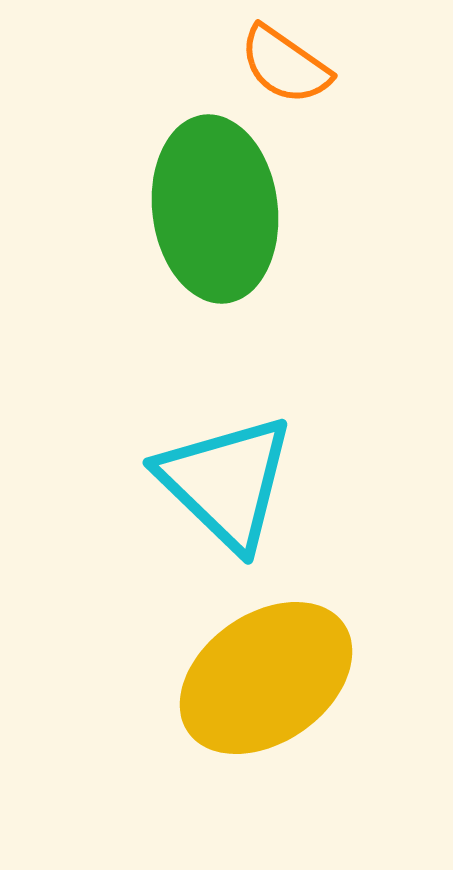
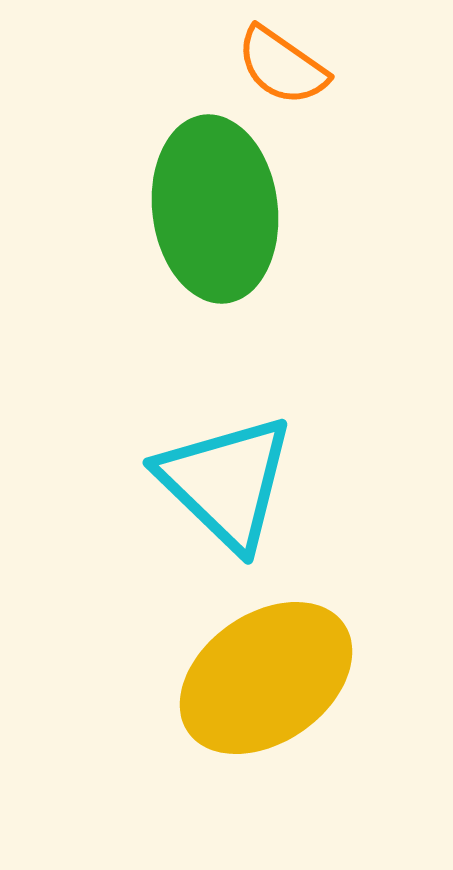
orange semicircle: moved 3 px left, 1 px down
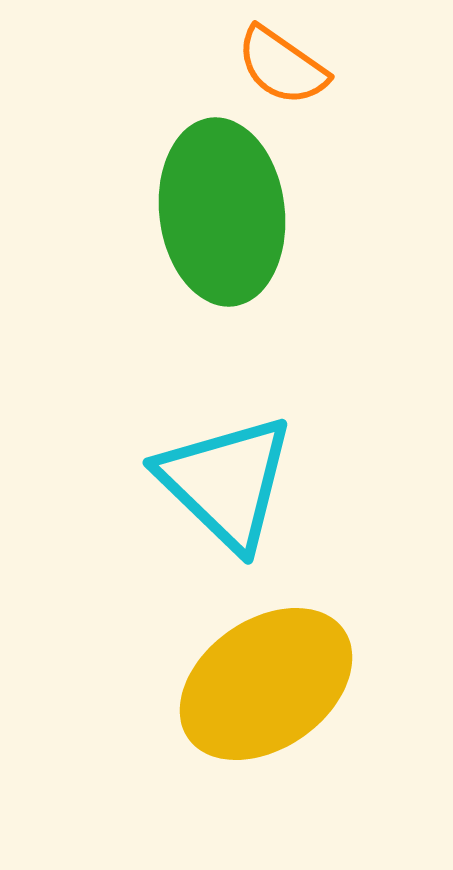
green ellipse: moved 7 px right, 3 px down
yellow ellipse: moved 6 px down
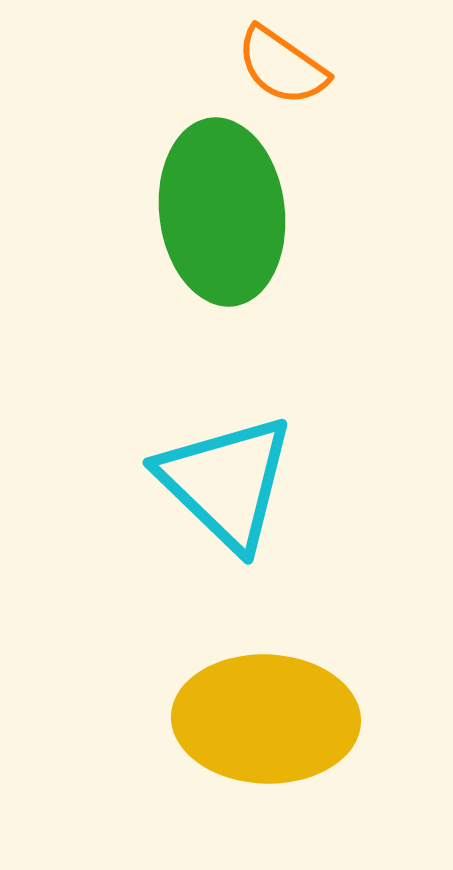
yellow ellipse: moved 35 px down; rotated 37 degrees clockwise
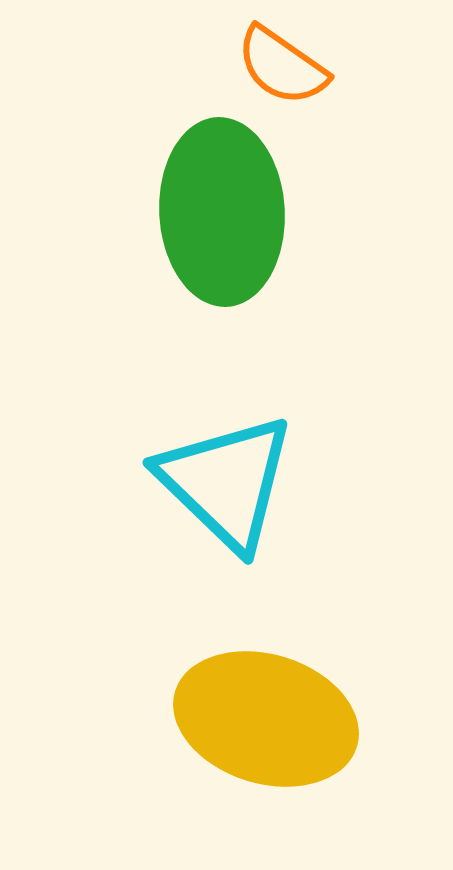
green ellipse: rotated 4 degrees clockwise
yellow ellipse: rotated 15 degrees clockwise
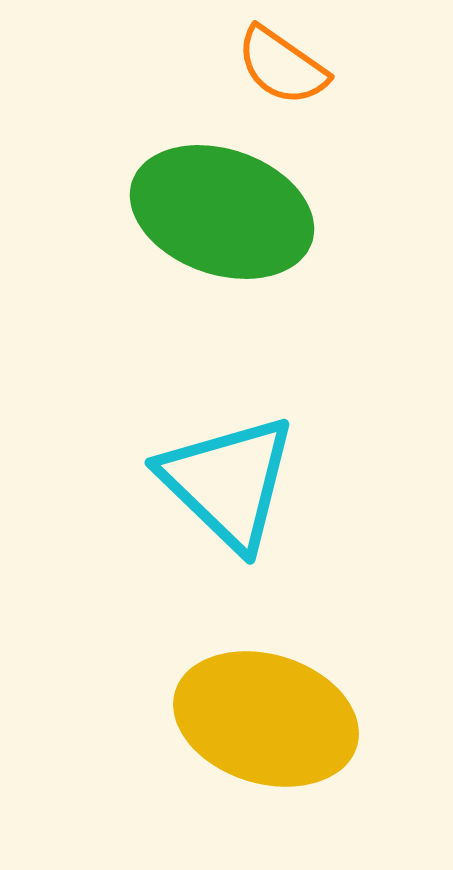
green ellipse: rotated 68 degrees counterclockwise
cyan triangle: moved 2 px right
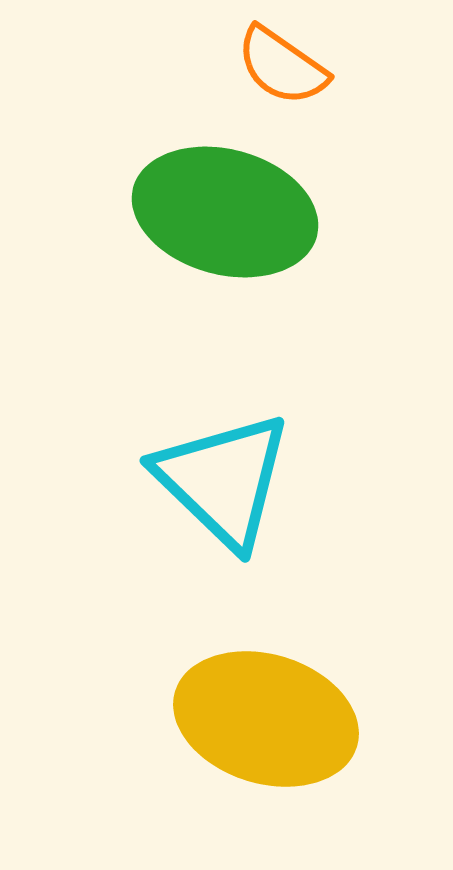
green ellipse: moved 3 px right; rotated 4 degrees counterclockwise
cyan triangle: moved 5 px left, 2 px up
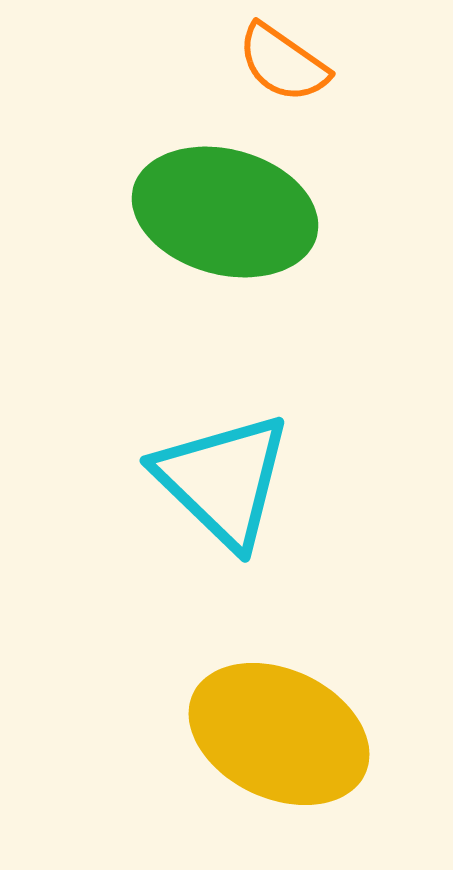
orange semicircle: moved 1 px right, 3 px up
yellow ellipse: moved 13 px right, 15 px down; rotated 8 degrees clockwise
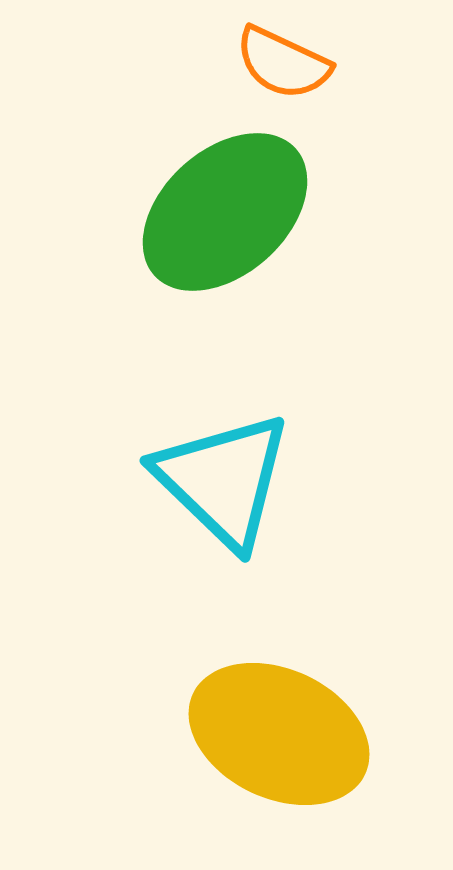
orange semicircle: rotated 10 degrees counterclockwise
green ellipse: rotated 57 degrees counterclockwise
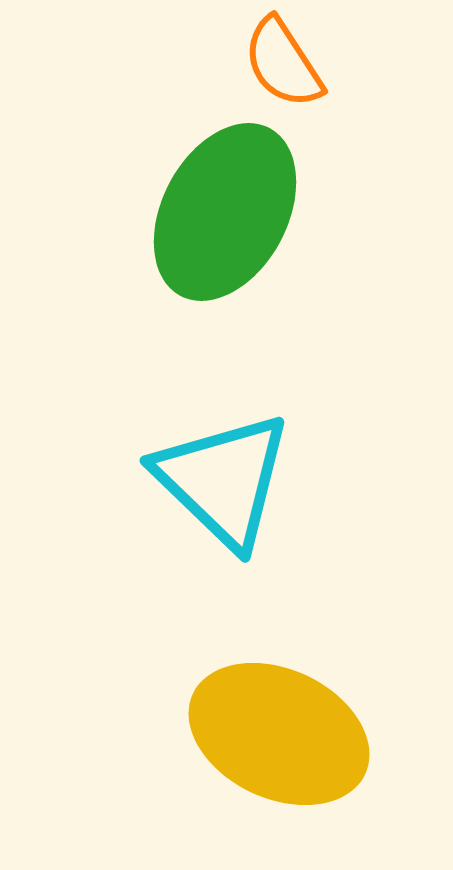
orange semicircle: rotated 32 degrees clockwise
green ellipse: rotated 20 degrees counterclockwise
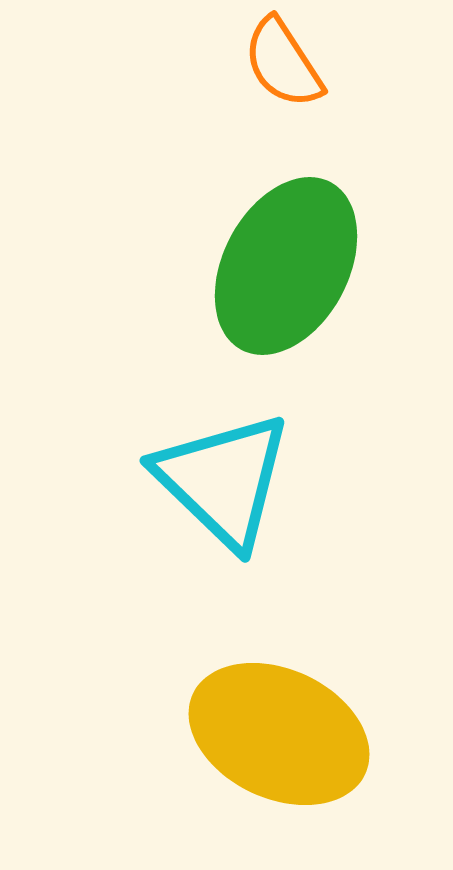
green ellipse: moved 61 px right, 54 px down
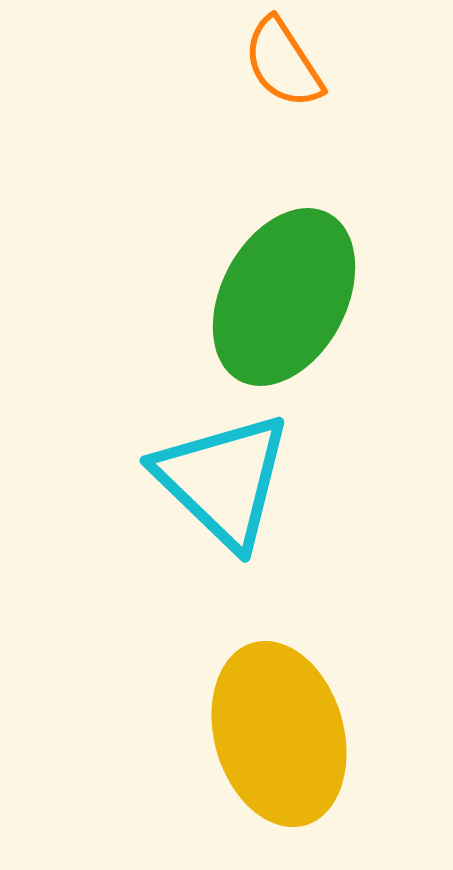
green ellipse: moved 2 px left, 31 px down
yellow ellipse: rotated 49 degrees clockwise
